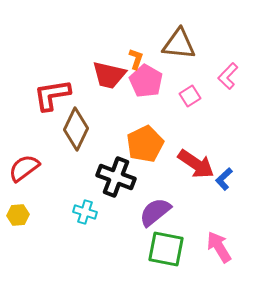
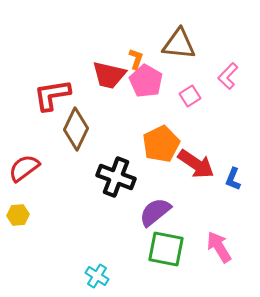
orange pentagon: moved 16 px right
blue L-shape: moved 9 px right; rotated 25 degrees counterclockwise
cyan cross: moved 12 px right, 64 px down; rotated 15 degrees clockwise
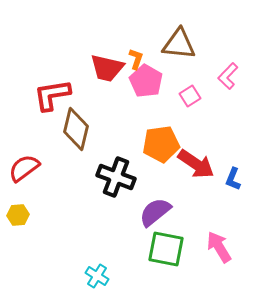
red trapezoid: moved 2 px left, 7 px up
brown diamond: rotated 12 degrees counterclockwise
orange pentagon: rotated 18 degrees clockwise
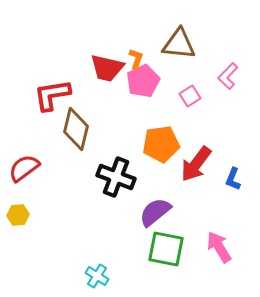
pink pentagon: moved 3 px left; rotated 16 degrees clockwise
red arrow: rotated 93 degrees clockwise
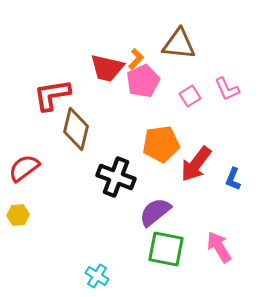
orange L-shape: rotated 25 degrees clockwise
pink L-shape: moved 1 px left, 13 px down; rotated 68 degrees counterclockwise
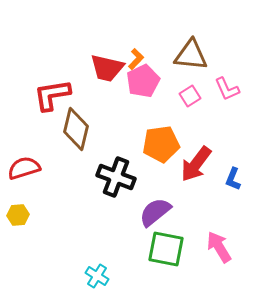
brown triangle: moved 12 px right, 11 px down
red semicircle: rotated 20 degrees clockwise
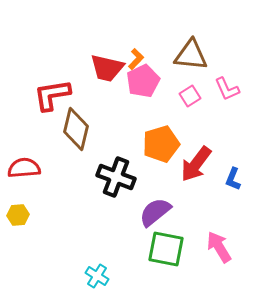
orange pentagon: rotated 9 degrees counterclockwise
red semicircle: rotated 12 degrees clockwise
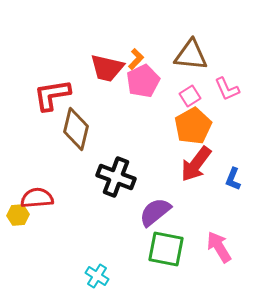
orange pentagon: moved 32 px right, 18 px up; rotated 12 degrees counterclockwise
red semicircle: moved 13 px right, 30 px down
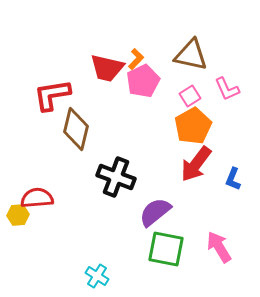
brown triangle: rotated 6 degrees clockwise
